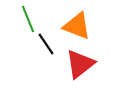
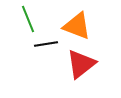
black line: rotated 65 degrees counterclockwise
red triangle: moved 1 px right
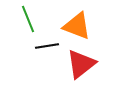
black line: moved 1 px right, 2 px down
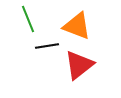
red triangle: moved 2 px left, 1 px down
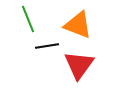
orange triangle: moved 1 px right, 1 px up
red triangle: rotated 16 degrees counterclockwise
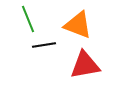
black line: moved 3 px left, 1 px up
red triangle: moved 6 px right; rotated 44 degrees clockwise
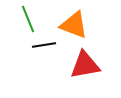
orange triangle: moved 4 px left
